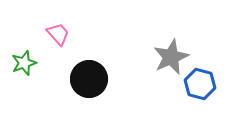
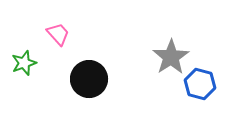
gray star: rotated 9 degrees counterclockwise
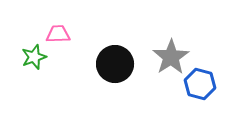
pink trapezoid: rotated 50 degrees counterclockwise
green star: moved 10 px right, 6 px up
black circle: moved 26 px right, 15 px up
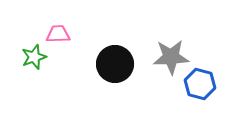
gray star: rotated 30 degrees clockwise
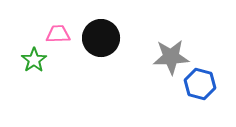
green star: moved 3 px down; rotated 15 degrees counterclockwise
black circle: moved 14 px left, 26 px up
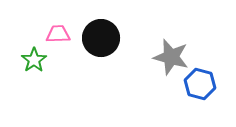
gray star: rotated 18 degrees clockwise
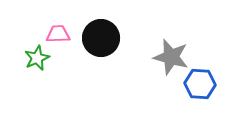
green star: moved 3 px right, 2 px up; rotated 10 degrees clockwise
blue hexagon: rotated 12 degrees counterclockwise
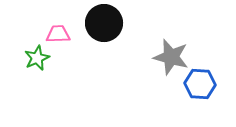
black circle: moved 3 px right, 15 px up
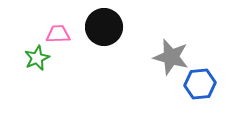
black circle: moved 4 px down
blue hexagon: rotated 8 degrees counterclockwise
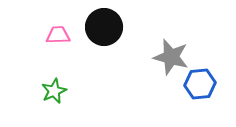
pink trapezoid: moved 1 px down
green star: moved 17 px right, 33 px down
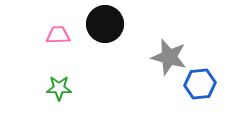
black circle: moved 1 px right, 3 px up
gray star: moved 2 px left
green star: moved 5 px right, 3 px up; rotated 25 degrees clockwise
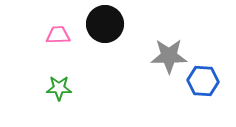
gray star: moved 1 px up; rotated 15 degrees counterclockwise
blue hexagon: moved 3 px right, 3 px up; rotated 8 degrees clockwise
